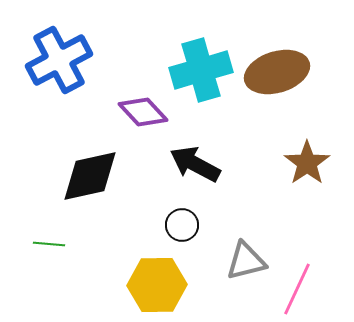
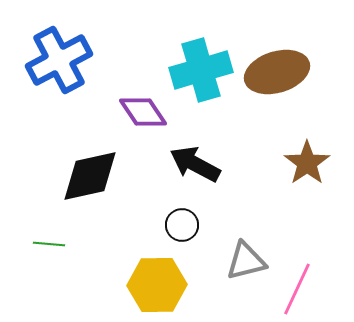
purple diamond: rotated 9 degrees clockwise
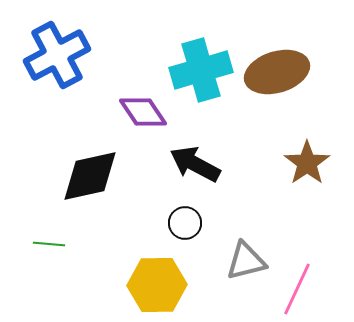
blue cross: moved 2 px left, 5 px up
black circle: moved 3 px right, 2 px up
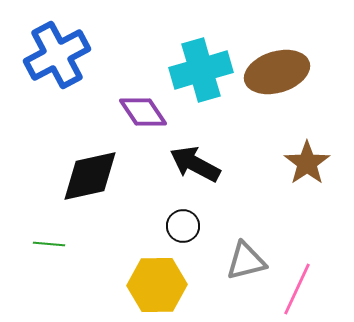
black circle: moved 2 px left, 3 px down
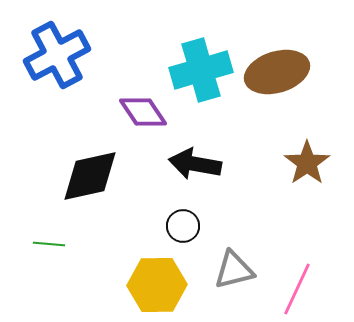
black arrow: rotated 18 degrees counterclockwise
gray triangle: moved 12 px left, 9 px down
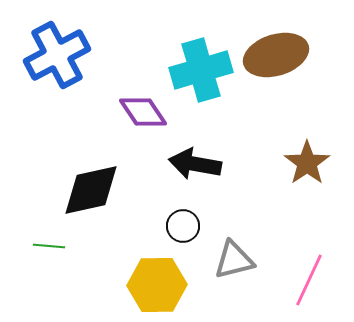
brown ellipse: moved 1 px left, 17 px up
black diamond: moved 1 px right, 14 px down
green line: moved 2 px down
gray triangle: moved 10 px up
pink line: moved 12 px right, 9 px up
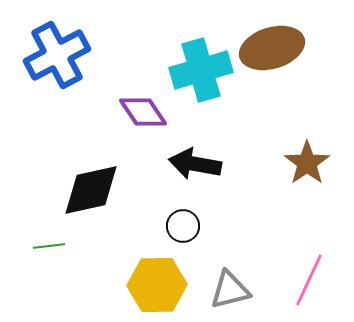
brown ellipse: moved 4 px left, 7 px up
green line: rotated 12 degrees counterclockwise
gray triangle: moved 4 px left, 30 px down
